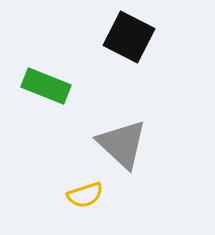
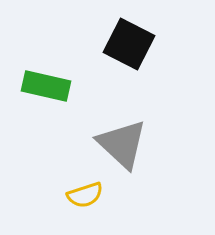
black square: moved 7 px down
green rectangle: rotated 9 degrees counterclockwise
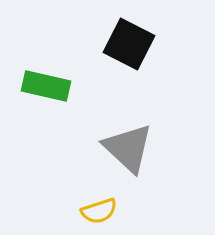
gray triangle: moved 6 px right, 4 px down
yellow semicircle: moved 14 px right, 16 px down
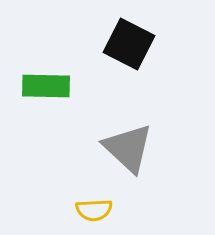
green rectangle: rotated 12 degrees counterclockwise
yellow semicircle: moved 5 px left, 1 px up; rotated 15 degrees clockwise
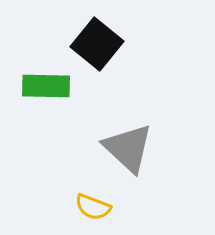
black square: moved 32 px left; rotated 12 degrees clockwise
yellow semicircle: moved 1 px left, 3 px up; rotated 24 degrees clockwise
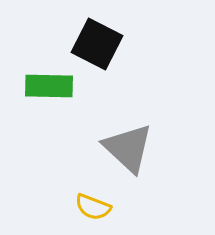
black square: rotated 12 degrees counterclockwise
green rectangle: moved 3 px right
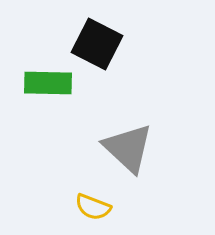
green rectangle: moved 1 px left, 3 px up
